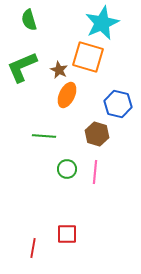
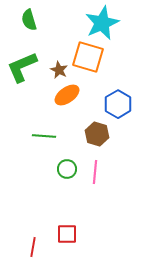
orange ellipse: rotated 30 degrees clockwise
blue hexagon: rotated 16 degrees clockwise
red line: moved 1 px up
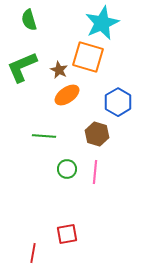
blue hexagon: moved 2 px up
red square: rotated 10 degrees counterclockwise
red line: moved 6 px down
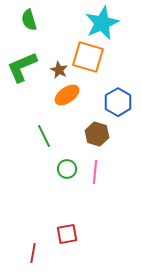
green line: rotated 60 degrees clockwise
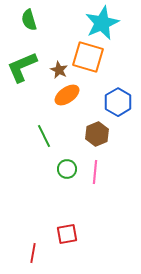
brown hexagon: rotated 20 degrees clockwise
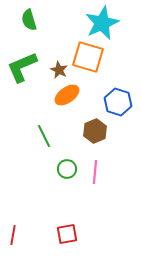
blue hexagon: rotated 12 degrees counterclockwise
brown hexagon: moved 2 px left, 3 px up
red line: moved 20 px left, 18 px up
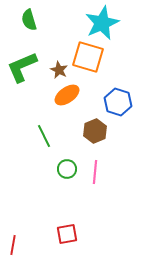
red line: moved 10 px down
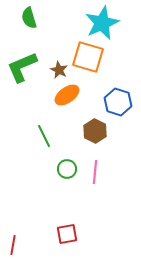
green semicircle: moved 2 px up
brown hexagon: rotated 10 degrees counterclockwise
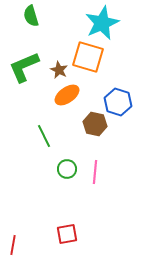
green semicircle: moved 2 px right, 2 px up
green L-shape: moved 2 px right
brown hexagon: moved 7 px up; rotated 15 degrees counterclockwise
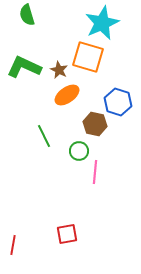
green semicircle: moved 4 px left, 1 px up
green L-shape: rotated 48 degrees clockwise
green circle: moved 12 px right, 18 px up
